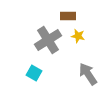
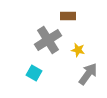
yellow star: moved 14 px down
gray arrow: rotated 70 degrees clockwise
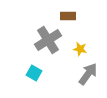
yellow star: moved 2 px right, 1 px up
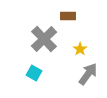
gray cross: moved 4 px left, 1 px up; rotated 12 degrees counterclockwise
yellow star: rotated 24 degrees clockwise
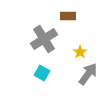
gray cross: rotated 12 degrees clockwise
yellow star: moved 3 px down
cyan square: moved 8 px right
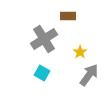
gray arrow: moved 1 px right, 1 px down
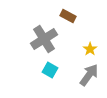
brown rectangle: rotated 28 degrees clockwise
yellow star: moved 10 px right, 3 px up
cyan square: moved 8 px right, 3 px up
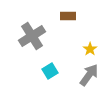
brown rectangle: rotated 28 degrees counterclockwise
gray cross: moved 12 px left, 3 px up
cyan square: moved 1 px down; rotated 28 degrees clockwise
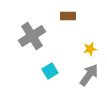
yellow star: rotated 24 degrees clockwise
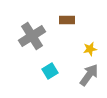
brown rectangle: moved 1 px left, 4 px down
